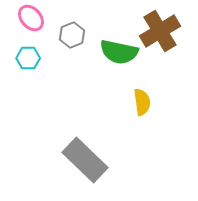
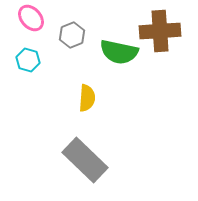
brown cross: rotated 27 degrees clockwise
cyan hexagon: moved 2 px down; rotated 15 degrees clockwise
yellow semicircle: moved 55 px left, 4 px up; rotated 12 degrees clockwise
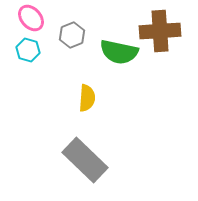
cyan hexagon: moved 10 px up
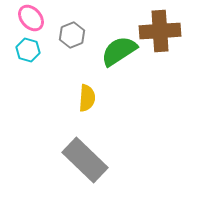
green semicircle: moved 1 px up; rotated 135 degrees clockwise
